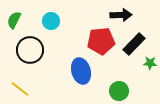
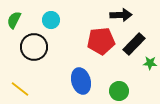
cyan circle: moved 1 px up
black circle: moved 4 px right, 3 px up
blue ellipse: moved 10 px down
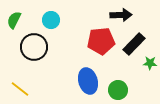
blue ellipse: moved 7 px right
green circle: moved 1 px left, 1 px up
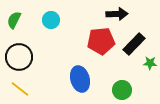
black arrow: moved 4 px left, 1 px up
black circle: moved 15 px left, 10 px down
blue ellipse: moved 8 px left, 2 px up
green circle: moved 4 px right
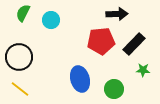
green semicircle: moved 9 px right, 7 px up
green star: moved 7 px left, 7 px down
green circle: moved 8 px left, 1 px up
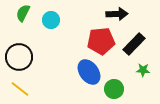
blue ellipse: moved 9 px right, 7 px up; rotated 20 degrees counterclockwise
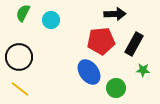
black arrow: moved 2 px left
black rectangle: rotated 15 degrees counterclockwise
green circle: moved 2 px right, 1 px up
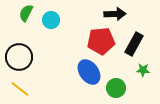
green semicircle: moved 3 px right
